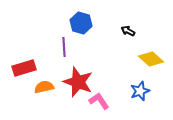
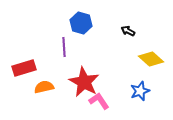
red star: moved 6 px right; rotated 8 degrees clockwise
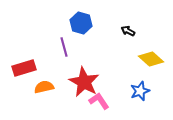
purple line: rotated 12 degrees counterclockwise
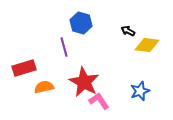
yellow diamond: moved 4 px left, 14 px up; rotated 35 degrees counterclockwise
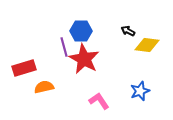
blue hexagon: moved 8 px down; rotated 15 degrees counterclockwise
red star: moved 23 px up
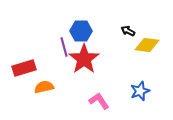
red star: rotated 8 degrees clockwise
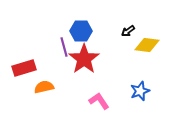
black arrow: rotated 64 degrees counterclockwise
